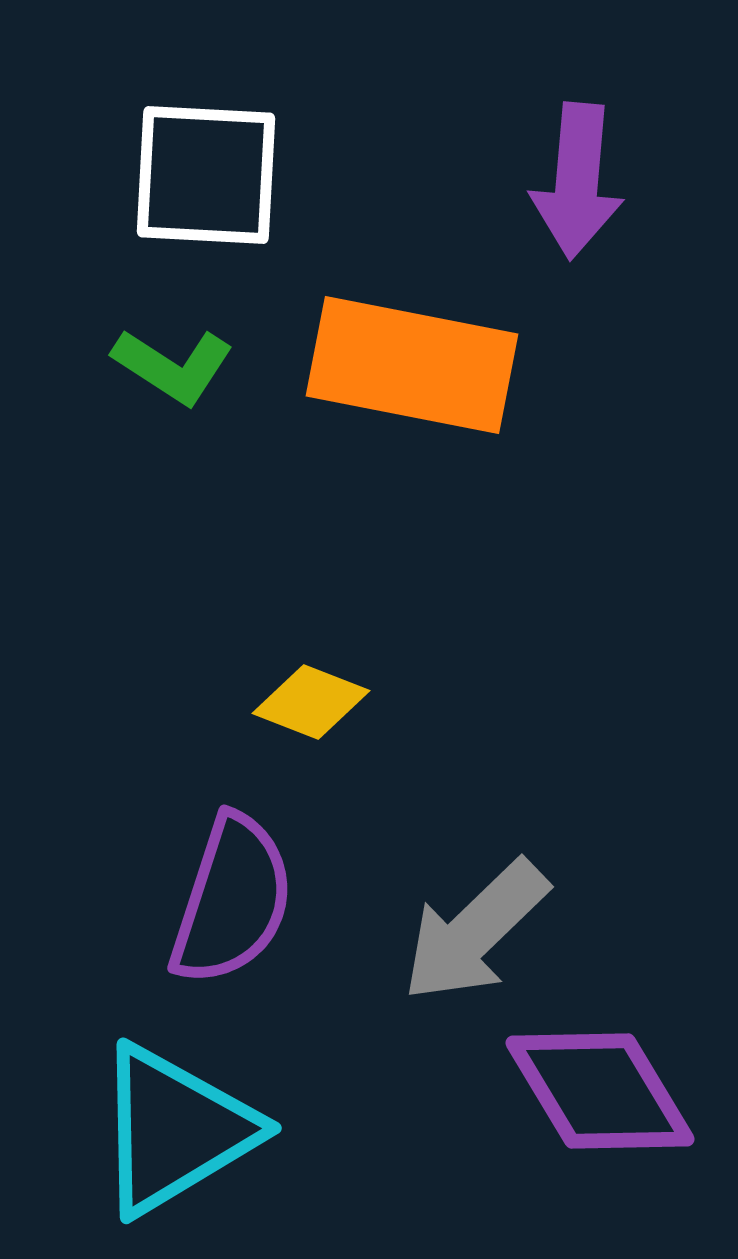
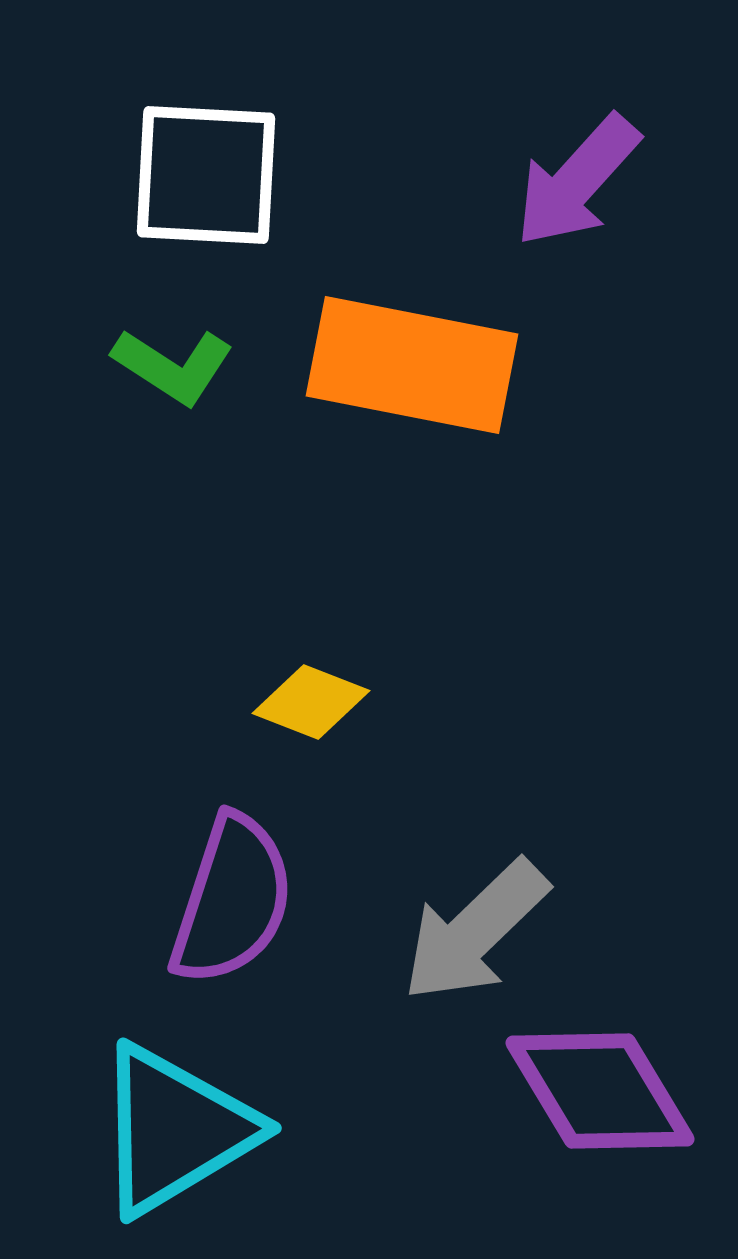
purple arrow: rotated 37 degrees clockwise
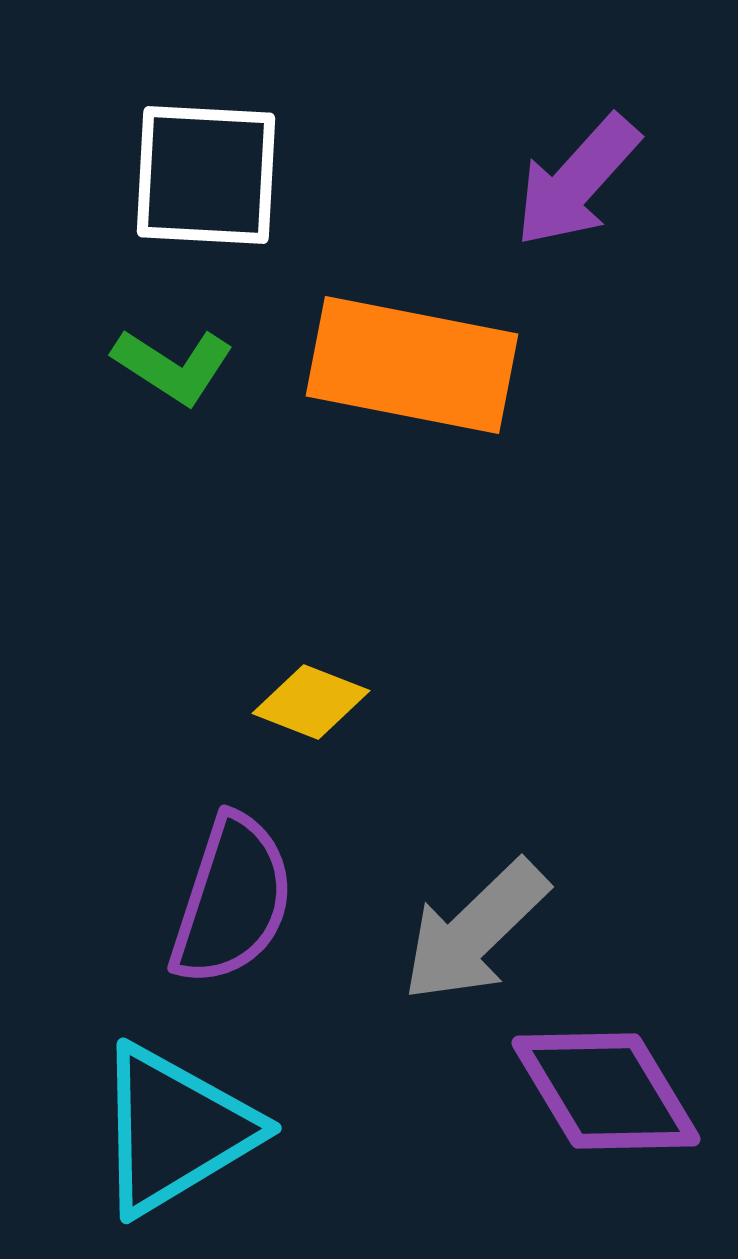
purple diamond: moved 6 px right
